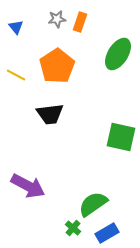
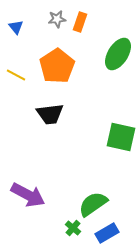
purple arrow: moved 9 px down
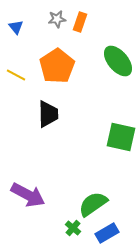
green ellipse: moved 7 px down; rotated 72 degrees counterclockwise
black trapezoid: moved 2 px left; rotated 84 degrees counterclockwise
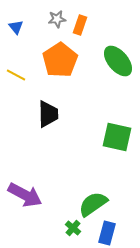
orange rectangle: moved 3 px down
orange pentagon: moved 3 px right, 6 px up
green square: moved 4 px left
purple arrow: moved 3 px left
blue rectangle: rotated 45 degrees counterclockwise
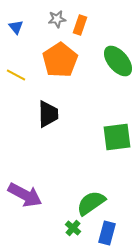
green square: rotated 20 degrees counterclockwise
green semicircle: moved 2 px left, 1 px up
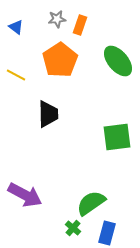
blue triangle: rotated 14 degrees counterclockwise
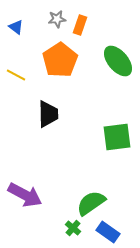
blue rectangle: moved 1 px right, 1 px up; rotated 70 degrees counterclockwise
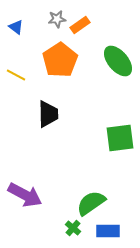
orange rectangle: rotated 36 degrees clockwise
green square: moved 3 px right, 1 px down
blue rectangle: moved 1 px up; rotated 35 degrees counterclockwise
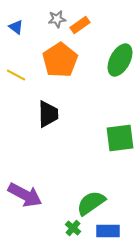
green ellipse: moved 2 px right, 1 px up; rotated 68 degrees clockwise
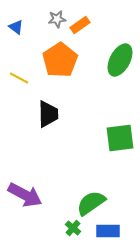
yellow line: moved 3 px right, 3 px down
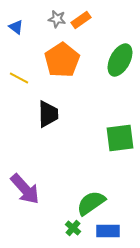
gray star: rotated 18 degrees clockwise
orange rectangle: moved 1 px right, 5 px up
orange pentagon: moved 2 px right
purple arrow: moved 6 px up; rotated 20 degrees clockwise
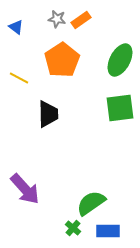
green square: moved 30 px up
